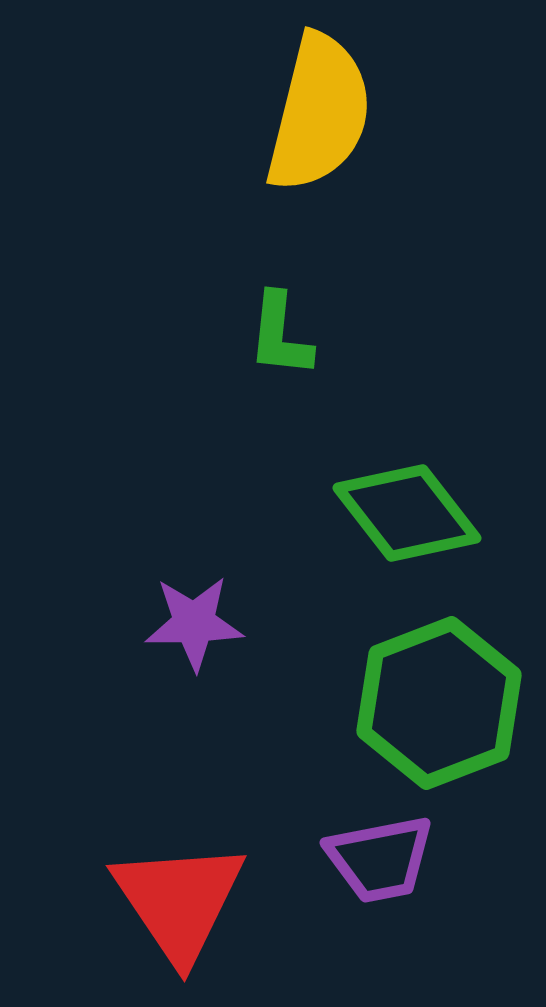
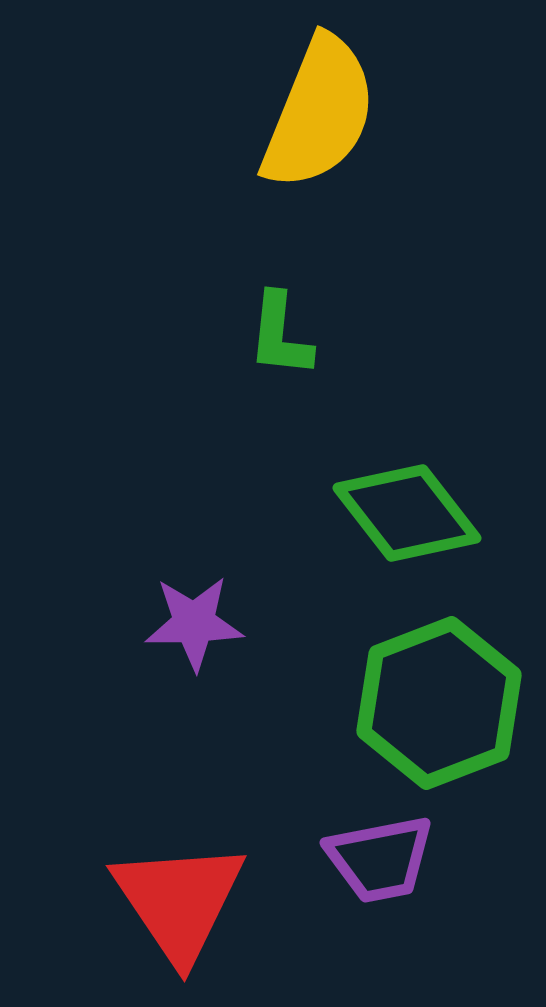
yellow semicircle: rotated 8 degrees clockwise
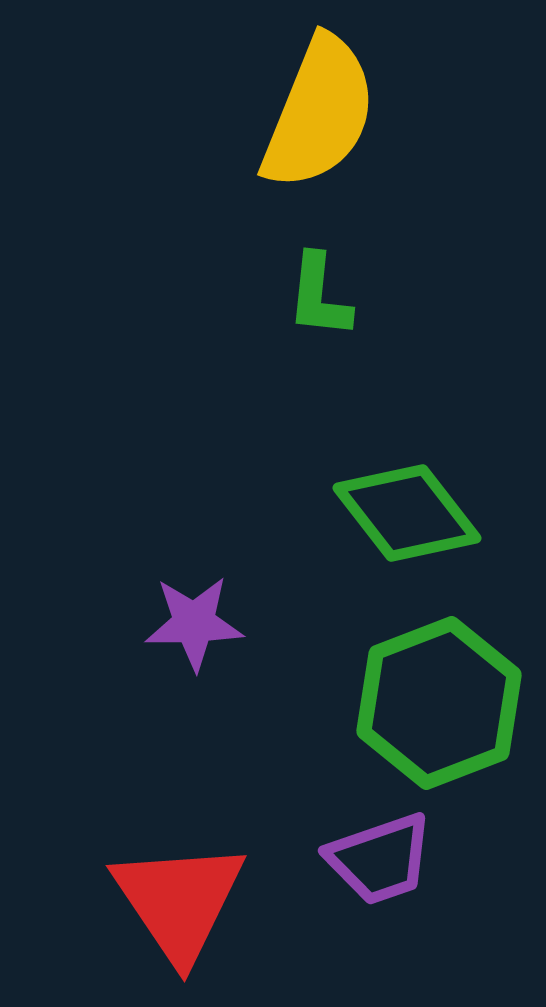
green L-shape: moved 39 px right, 39 px up
purple trapezoid: rotated 8 degrees counterclockwise
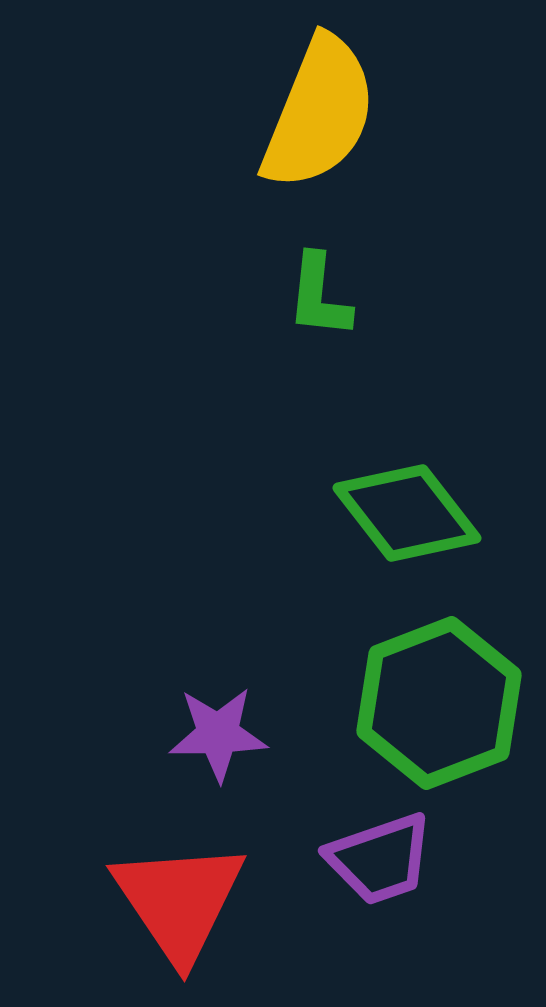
purple star: moved 24 px right, 111 px down
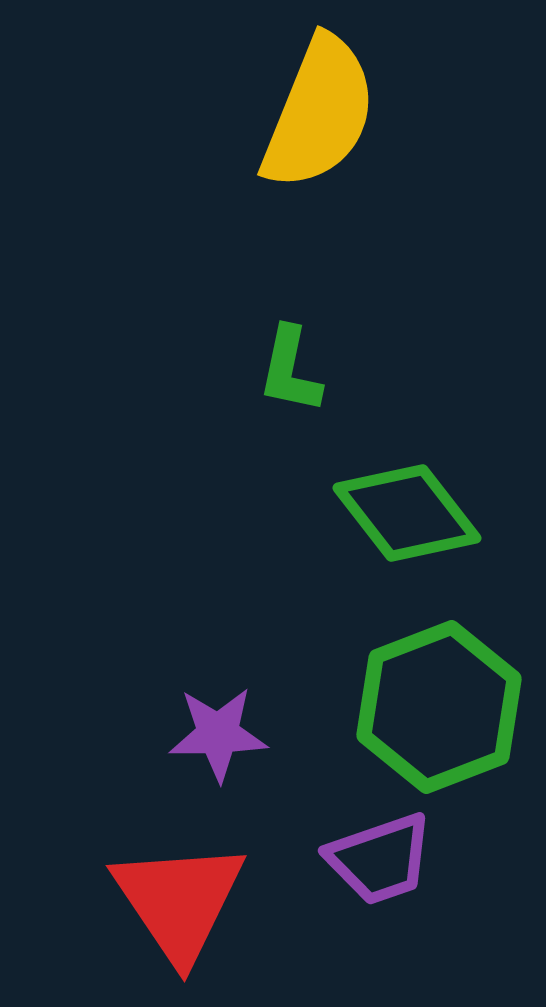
green L-shape: moved 29 px left, 74 px down; rotated 6 degrees clockwise
green hexagon: moved 4 px down
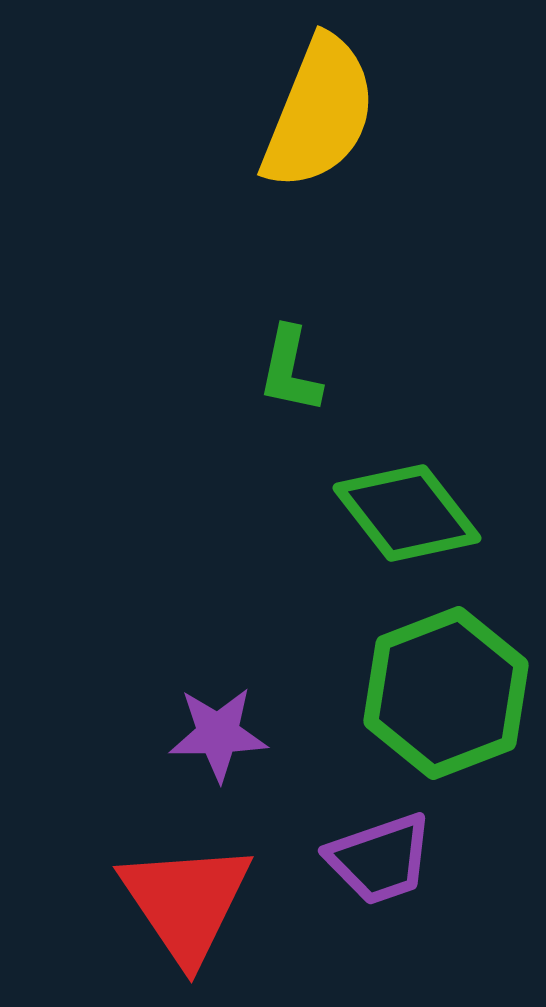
green hexagon: moved 7 px right, 14 px up
red triangle: moved 7 px right, 1 px down
